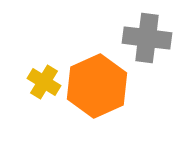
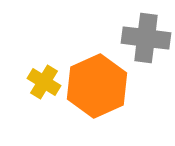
gray cross: moved 1 px left
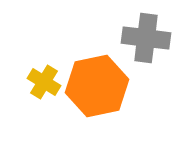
orange hexagon: rotated 12 degrees clockwise
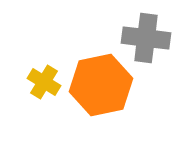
orange hexagon: moved 4 px right, 1 px up
